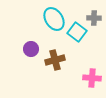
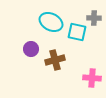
cyan ellipse: moved 3 px left, 3 px down; rotated 30 degrees counterclockwise
cyan square: rotated 24 degrees counterclockwise
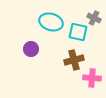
gray cross: rotated 24 degrees clockwise
cyan ellipse: rotated 10 degrees counterclockwise
cyan square: moved 1 px right
brown cross: moved 19 px right
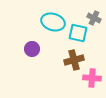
cyan ellipse: moved 2 px right
cyan square: moved 1 px down
purple circle: moved 1 px right
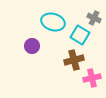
cyan square: moved 2 px right, 2 px down; rotated 18 degrees clockwise
purple circle: moved 3 px up
pink cross: rotated 18 degrees counterclockwise
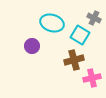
cyan ellipse: moved 1 px left, 1 px down
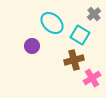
gray cross: moved 4 px up; rotated 24 degrees clockwise
cyan ellipse: rotated 25 degrees clockwise
pink cross: rotated 18 degrees counterclockwise
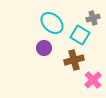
gray cross: moved 1 px left, 4 px down; rotated 24 degrees clockwise
purple circle: moved 12 px right, 2 px down
pink cross: moved 1 px right, 2 px down; rotated 12 degrees counterclockwise
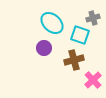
cyan square: rotated 12 degrees counterclockwise
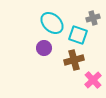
cyan square: moved 2 px left
